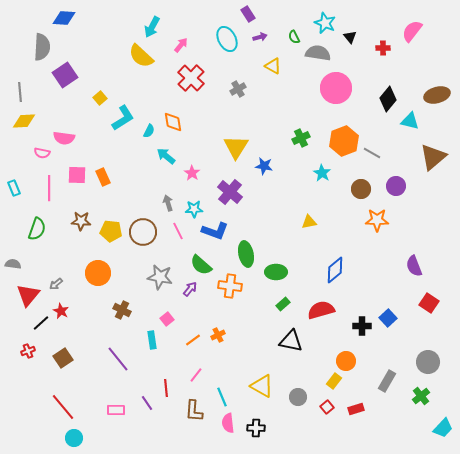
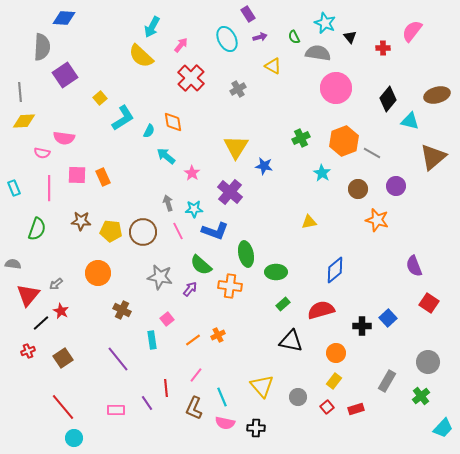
brown circle at (361, 189): moved 3 px left
orange star at (377, 220): rotated 15 degrees clockwise
orange circle at (346, 361): moved 10 px left, 8 px up
yellow triangle at (262, 386): rotated 20 degrees clockwise
brown L-shape at (194, 411): moved 3 px up; rotated 20 degrees clockwise
pink semicircle at (228, 423): moved 3 px left; rotated 72 degrees counterclockwise
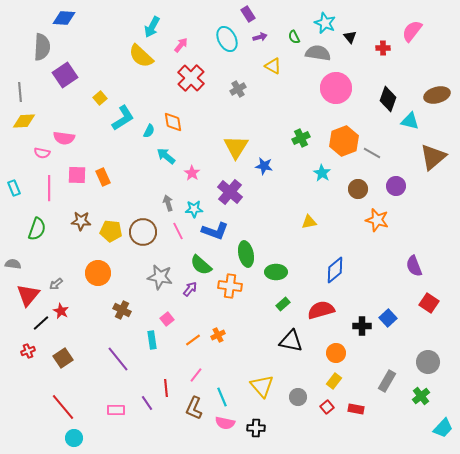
black diamond at (388, 99): rotated 20 degrees counterclockwise
red rectangle at (356, 409): rotated 28 degrees clockwise
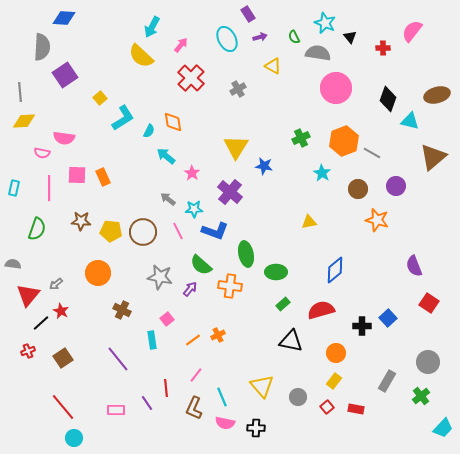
cyan rectangle at (14, 188): rotated 35 degrees clockwise
gray arrow at (168, 203): moved 4 px up; rotated 35 degrees counterclockwise
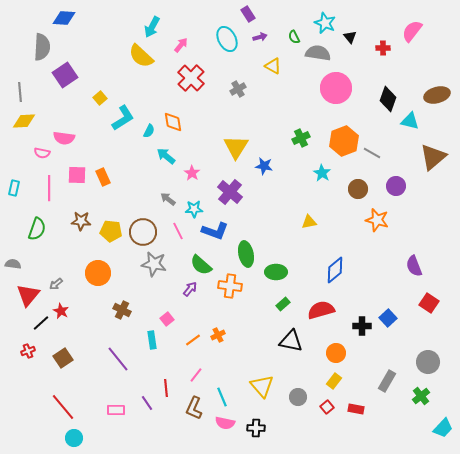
gray star at (160, 277): moved 6 px left, 13 px up
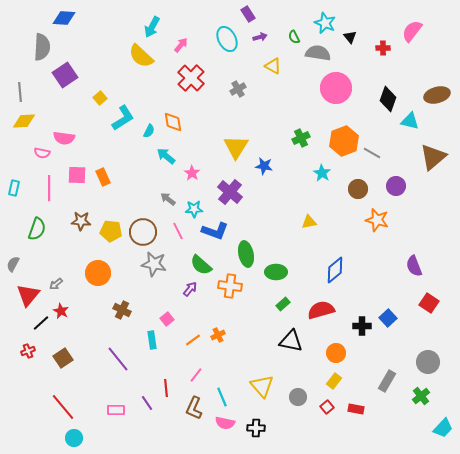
gray semicircle at (13, 264): rotated 70 degrees counterclockwise
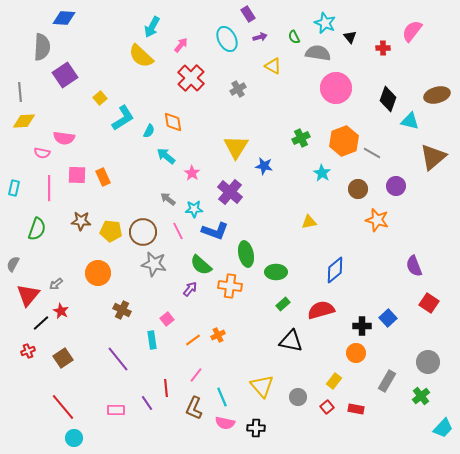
orange circle at (336, 353): moved 20 px right
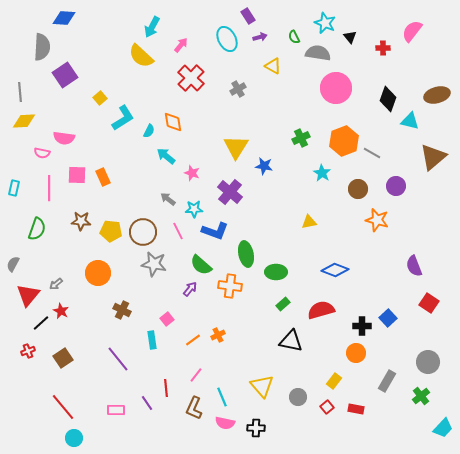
purple rectangle at (248, 14): moved 2 px down
pink star at (192, 173): rotated 14 degrees counterclockwise
blue diamond at (335, 270): rotated 60 degrees clockwise
